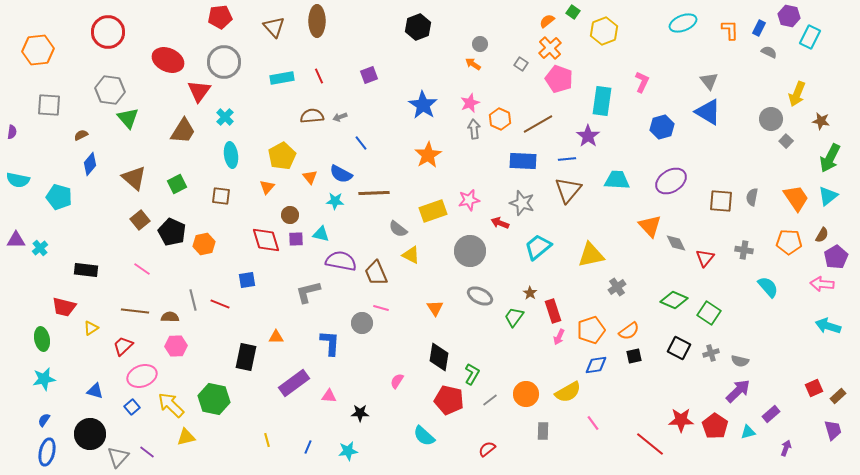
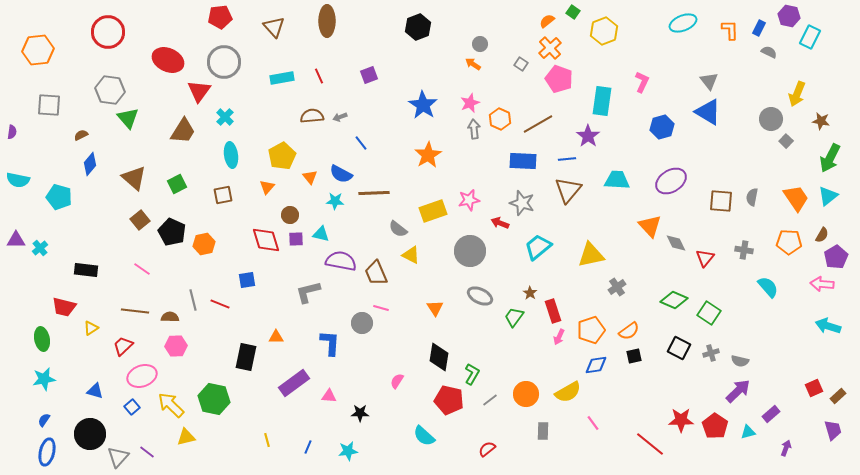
brown ellipse at (317, 21): moved 10 px right
brown square at (221, 196): moved 2 px right, 1 px up; rotated 18 degrees counterclockwise
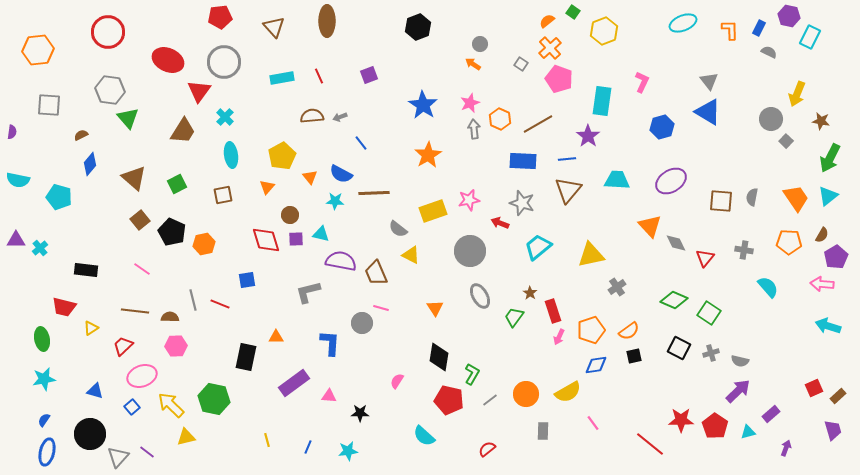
gray ellipse at (480, 296): rotated 35 degrees clockwise
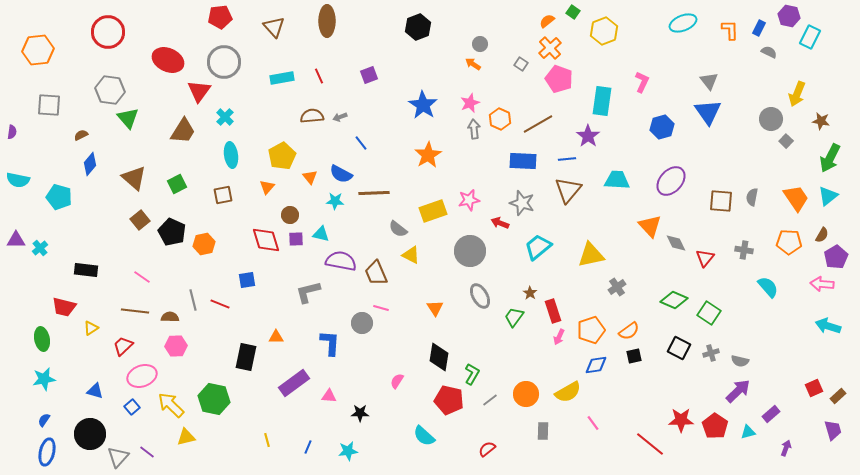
blue triangle at (708, 112): rotated 24 degrees clockwise
purple ellipse at (671, 181): rotated 16 degrees counterclockwise
pink line at (142, 269): moved 8 px down
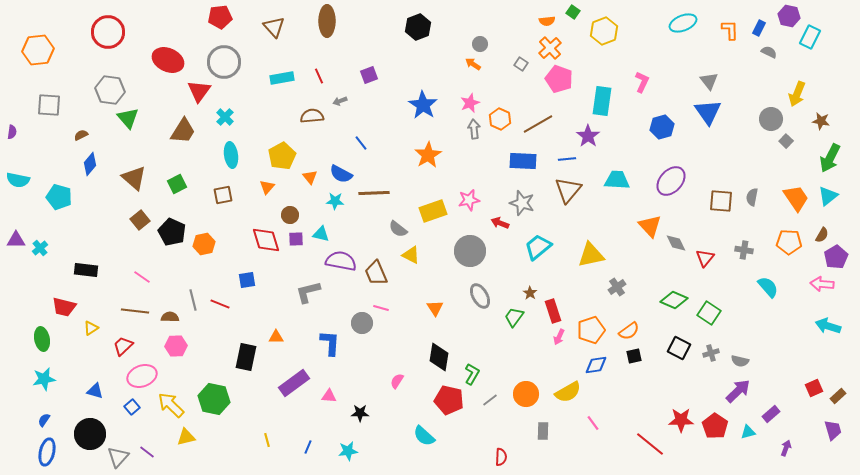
orange semicircle at (547, 21): rotated 147 degrees counterclockwise
gray arrow at (340, 117): moved 16 px up
red semicircle at (487, 449): moved 14 px right, 8 px down; rotated 132 degrees clockwise
